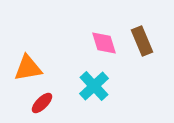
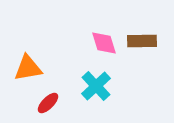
brown rectangle: rotated 68 degrees counterclockwise
cyan cross: moved 2 px right
red ellipse: moved 6 px right
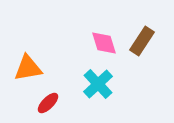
brown rectangle: rotated 56 degrees counterclockwise
cyan cross: moved 2 px right, 2 px up
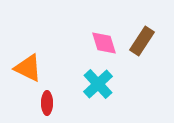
orange triangle: rotated 36 degrees clockwise
red ellipse: moved 1 px left; rotated 45 degrees counterclockwise
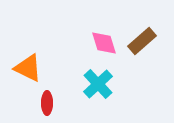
brown rectangle: rotated 16 degrees clockwise
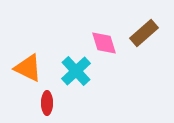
brown rectangle: moved 2 px right, 8 px up
cyan cross: moved 22 px left, 13 px up
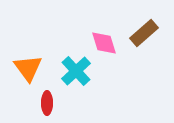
orange triangle: rotated 28 degrees clockwise
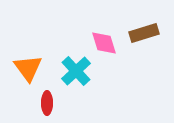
brown rectangle: rotated 24 degrees clockwise
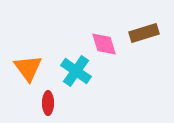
pink diamond: moved 1 px down
cyan cross: rotated 12 degrees counterclockwise
red ellipse: moved 1 px right
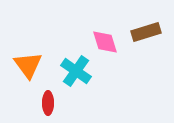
brown rectangle: moved 2 px right, 1 px up
pink diamond: moved 1 px right, 2 px up
orange triangle: moved 3 px up
